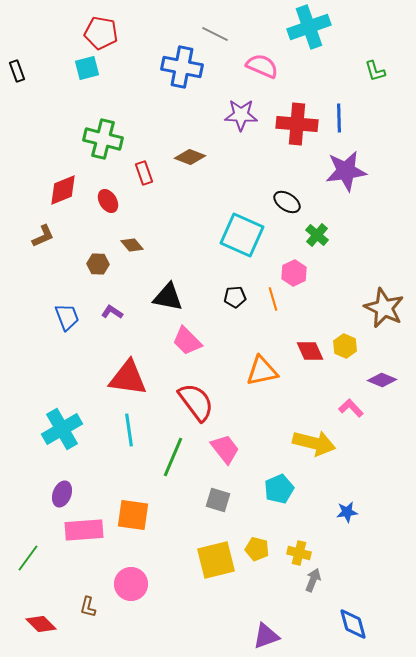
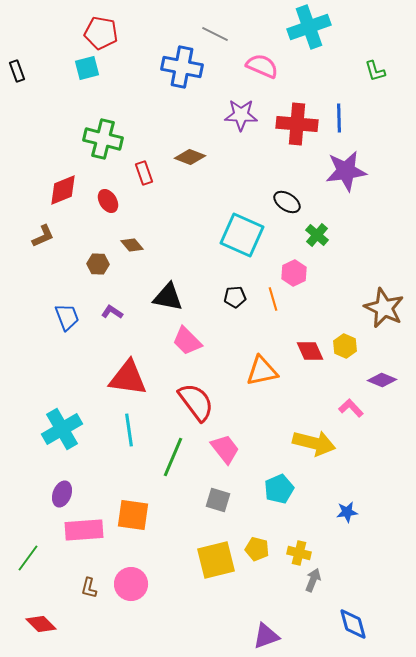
brown L-shape at (88, 607): moved 1 px right, 19 px up
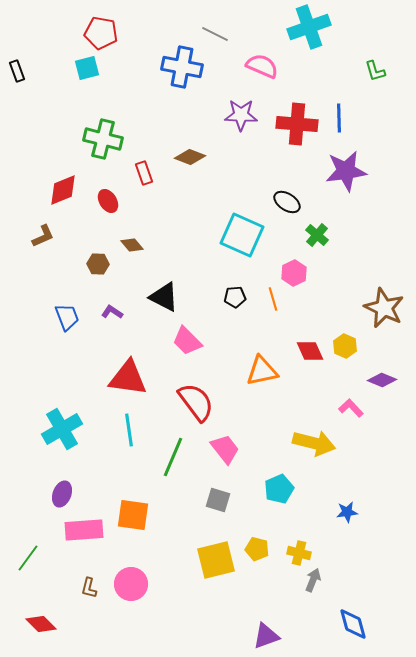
black triangle at (168, 297): moved 4 px left; rotated 16 degrees clockwise
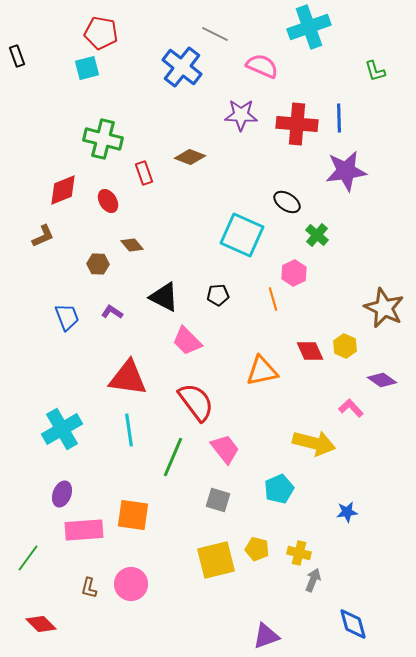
blue cross at (182, 67): rotated 27 degrees clockwise
black rectangle at (17, 71): moved 15 px up
black pentagon at (235, 297): moved 17 px left, 2 px up
purple diamond at (382, 380): rotated 12 degrees clockwise
